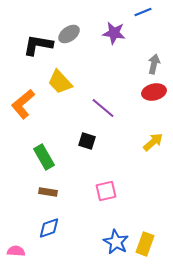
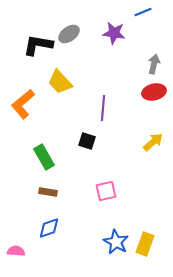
purple line: rotated 55 degrees clockwise
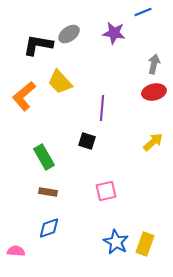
orange L-shape: moved 1 px right, 8 px up
purple line: moved 1 px left
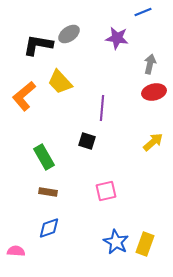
purple star: moved 3 px right, 5 px down
gray arrow: moved 4 px left
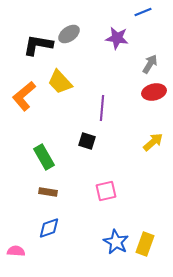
gray arrow: rotated 18 degrees clockwise
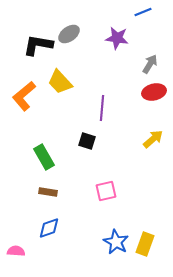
yellow arrow: moved 3 px up
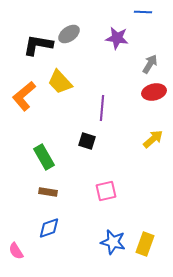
blue line: rotated 24 degrees clockwise
blue star: moved 3 px left; rotated 15 degrees counterclockwise
pink semicircle: rotated 126 degrees counterclockwise
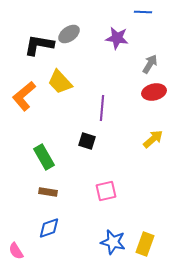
black L-shape: moved 1 px right
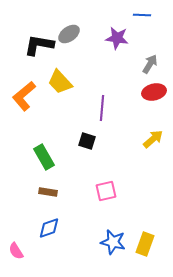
blue line: moved 1 px left, 3 px down
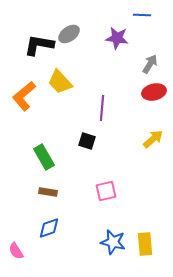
yellow rectangle: rotated 25 degrees counterclockwise
